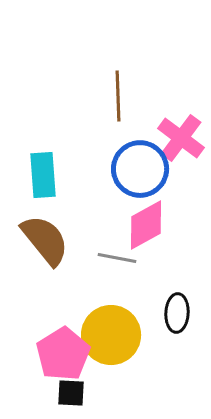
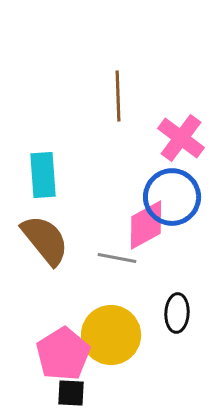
blue circle: moved 32 px right, 28 px down
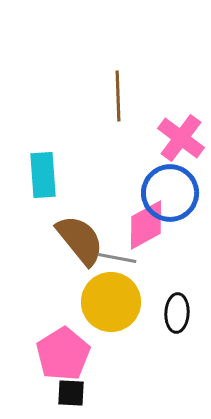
blue circle: moved 2 px left, 4 px up
brown semicircle: moved 35 px right
yellow circle: moved 33 px up
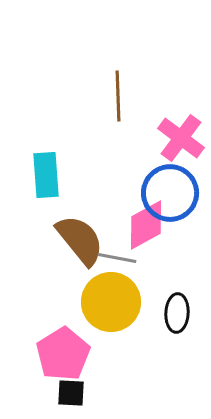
cyan rectangle: moved 3 px right
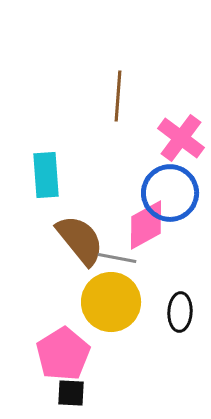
brown line: rotated 6 degrees clockwise
black ellipse: moved 3 px right, 1 px up
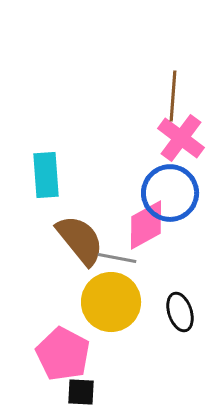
brown line: moved 55 px right
black ellipse: rotated 21 degrees counterclockwise
pink pentagon: rotated 12 degrees counterclockwise
black square: moved 10 px right, 1 px up
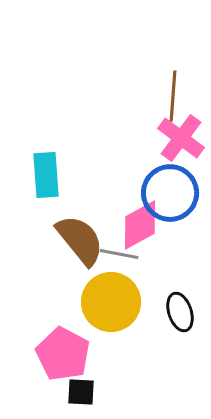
pink diamond: moved 6 px left
gray line: moved 2 px right, 4 px up
